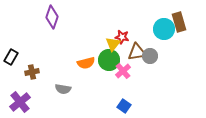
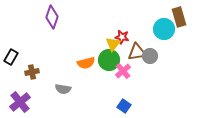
brown rectangle: moved 5 px up
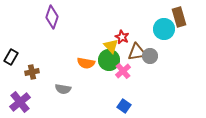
red star: rotated 16 degrees clockwise
yellow triangle: moved 2 px left, 2 px down; rotated 21 degrees counterclockwise
orange semicircle: rotated 24 degrees clockwise
